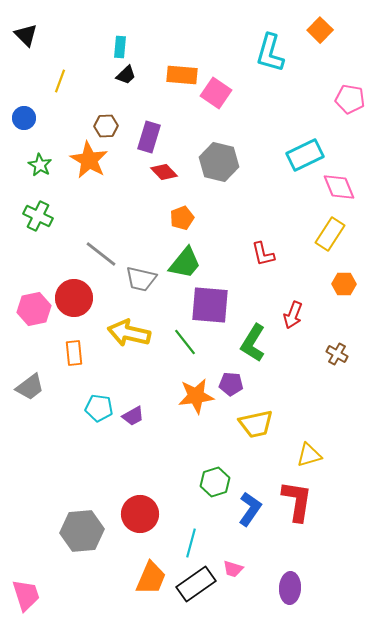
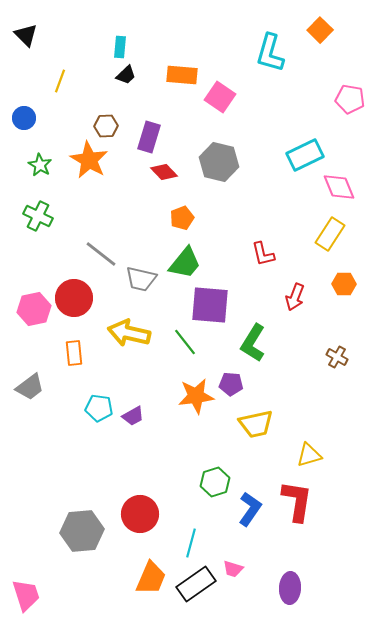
pink square at (216, 93): moved 4 px right, 4 px down
red arrow at (293, 315): moved 2 px right, 18 px up
brown cross at (337, 354): moved 3 px down
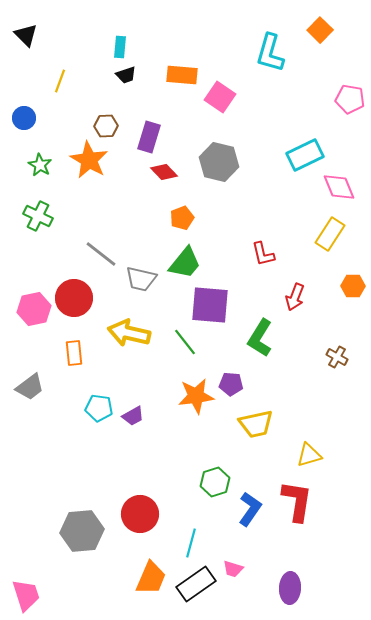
black trapezoid at (126, 75): rotated 25 degrees clockwise
orange hexagon at (344, 284): moved 9 px right, 2 px down
green L-shape at (253, 343): moved 7 px right, 5 px up
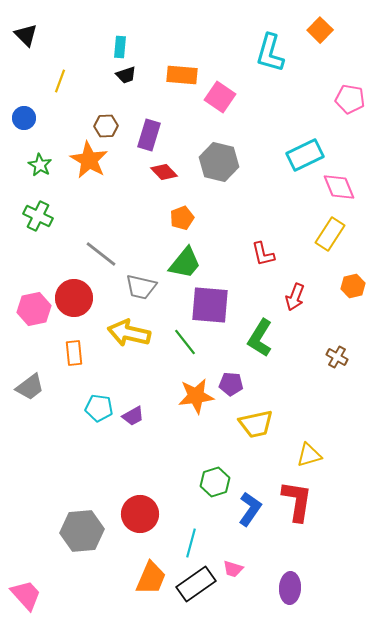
purple rectangle at (149, 137): moved 2 px up
gray trapezoid at (141, 279): moved 8 px down
orange hexagon at (353, 286): rotated 15 degrees counterclockwise
pink trapezoid at (26, 595): rotated 24 degrees counterclockwise
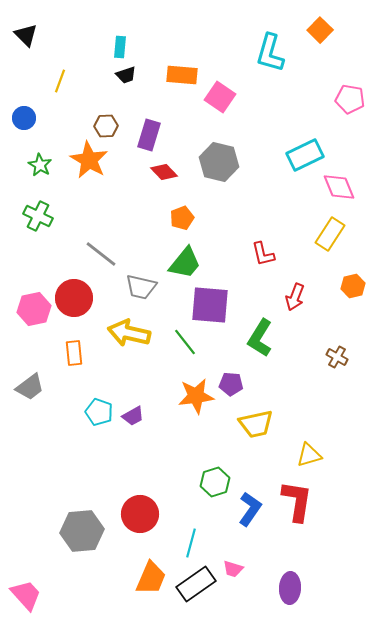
cyan pentagon at (99, 408): moved 4 px down; rotated 12 degrees clockwise
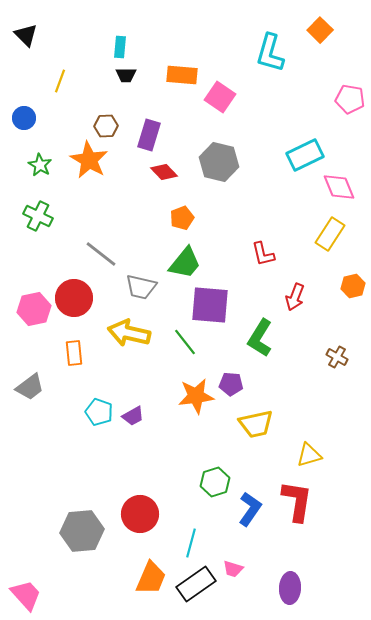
black trapezoid at (126, 75): rotated 20 degrees clockwise
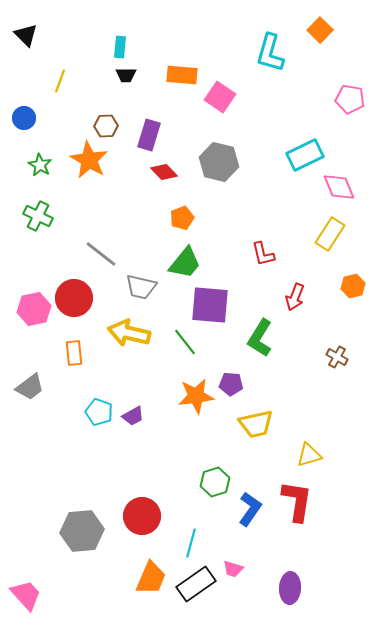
red circle at (140, 514): moved 2 px right, 2 px down
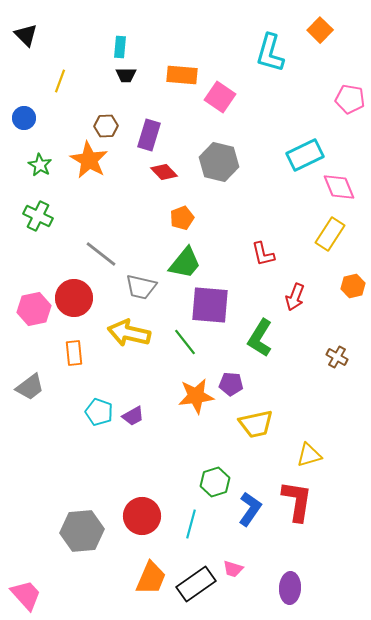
cyan line at (191, 543): moved 19 px up
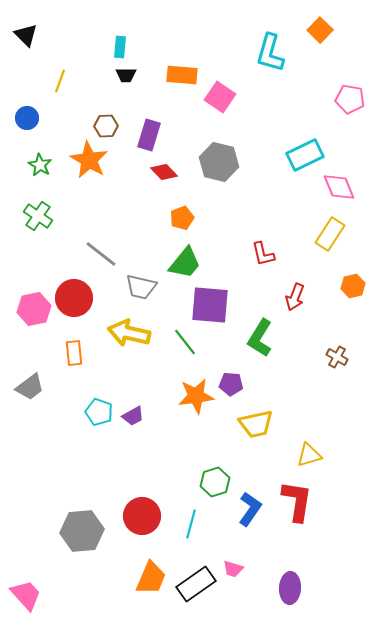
blue circle at (24, 118): moved 3 px right
green cross at (38, 216): rotated 8 degrees clockwise
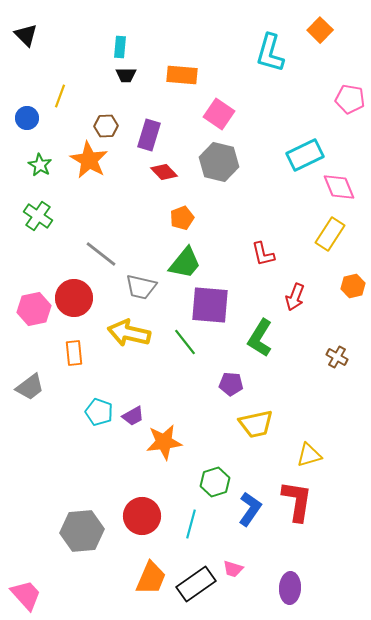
yellow line at (60, 81): moved 15 px down
pink square at (220, 97): moved 1 px left, 17 px down
orange star at (196, 396): moved 32 px left, 46 px down
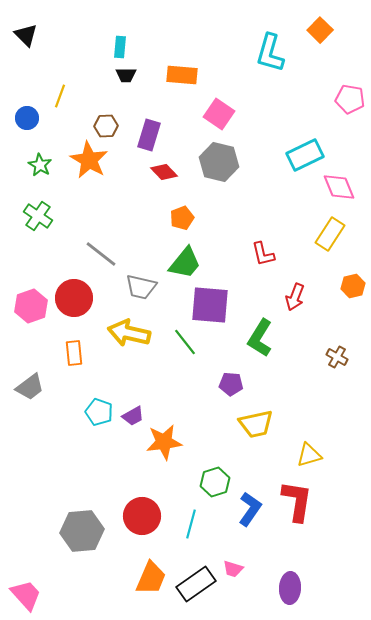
pink hexagon at (34, 309): moved 3 px left, 3 px up; rotated 8 degrees counterclockwise
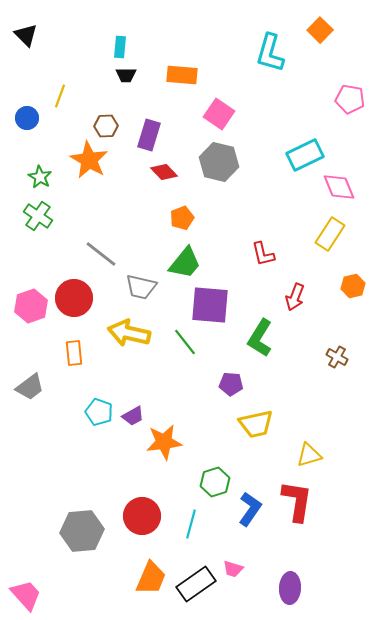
green star at (40, 165): moved 12 px down
